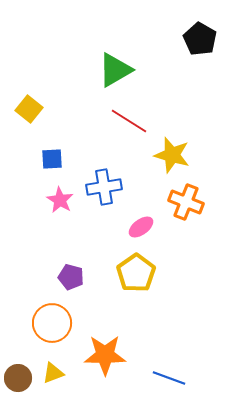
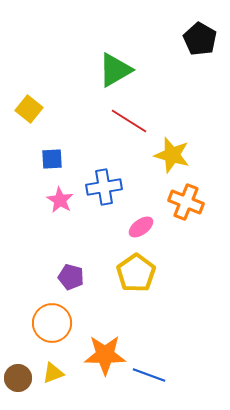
blue line: moved 20 px left, 3 px up
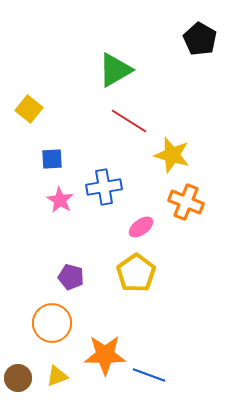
yellow triangle: moved 4 px right, 3 px down
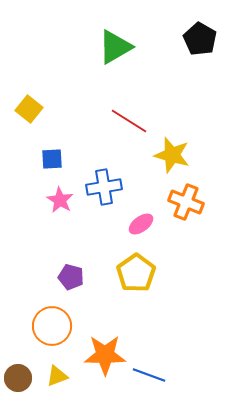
green triangle: moved 23 px up
pink ellipse: moved 3 px up
orange circle: moved 3 px down
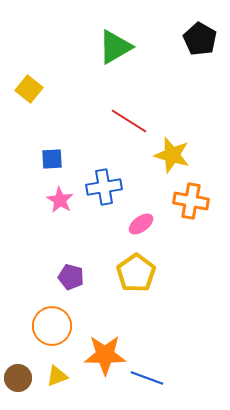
yellow square: moved 20 px up
orange cross: moved 5 px right, 1 px up; rotated 12 degrees counterclockwise
blue line: moved 2 px left, 3 px down
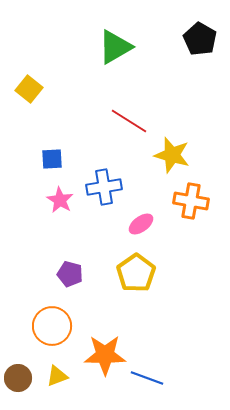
purple pentagon: moved 1 px left, 3 px up
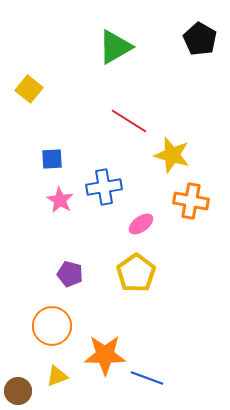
brown circle: moved 13 px down
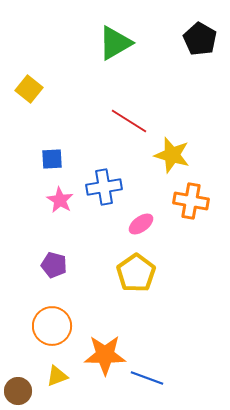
green triangle: moved 4 px up
purple pentagon: moved 16 px left, 9 px up
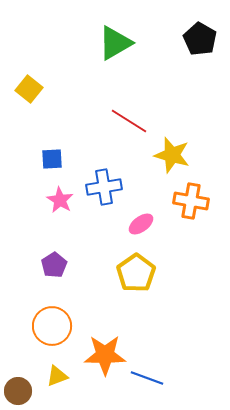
purple pentagon: rotated 25 degrees clockwise
